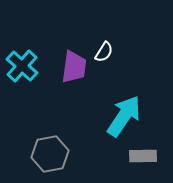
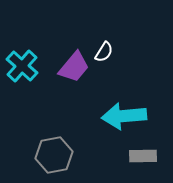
purple trapezoid: rotated 32 degrees clockwise
cyan arrow: rotated 129 degrees counterclockwise
gray hexagon: moved 4 px right, 1 px down
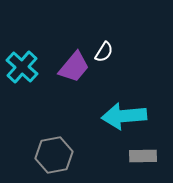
cyan cross: moved 1 px down
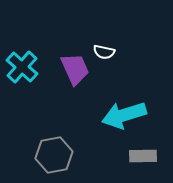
white semicircle: rotated 70 degrees clockwise
purple trapezoid: moved 1 px right, 2 px down; rotated 64 degrees counterclockwise
cyan arrow: moved 1 px up; rotated 12 degrees counterclockwise
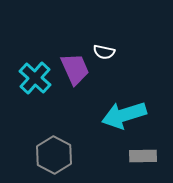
cyan cross: moved 13 px right, 11 px down
gray hexagon: rotated 21 degrees counterclockwise
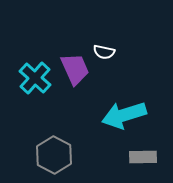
gray rectangle: moved 1 px down
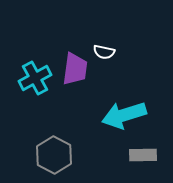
purple trapezoid: rotated 32 degrees clockwise
cyan cross: rotated 20 degrees clockwise
gray rectangle: moved 2 px up
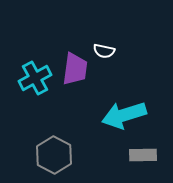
white semicircle: moved 1 px up
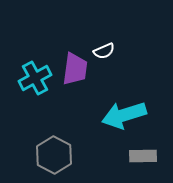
white semicircle: rotated 35 degrees counterclockwise
gray rectangle: moved 1 px down
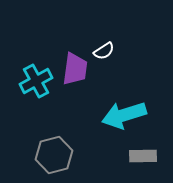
white semicircle: rotated 10 degrees counterclockwise
cyan cross: moved 1 px right, 3 px down
gray hexagon: rotated 18 degrees clockwise
